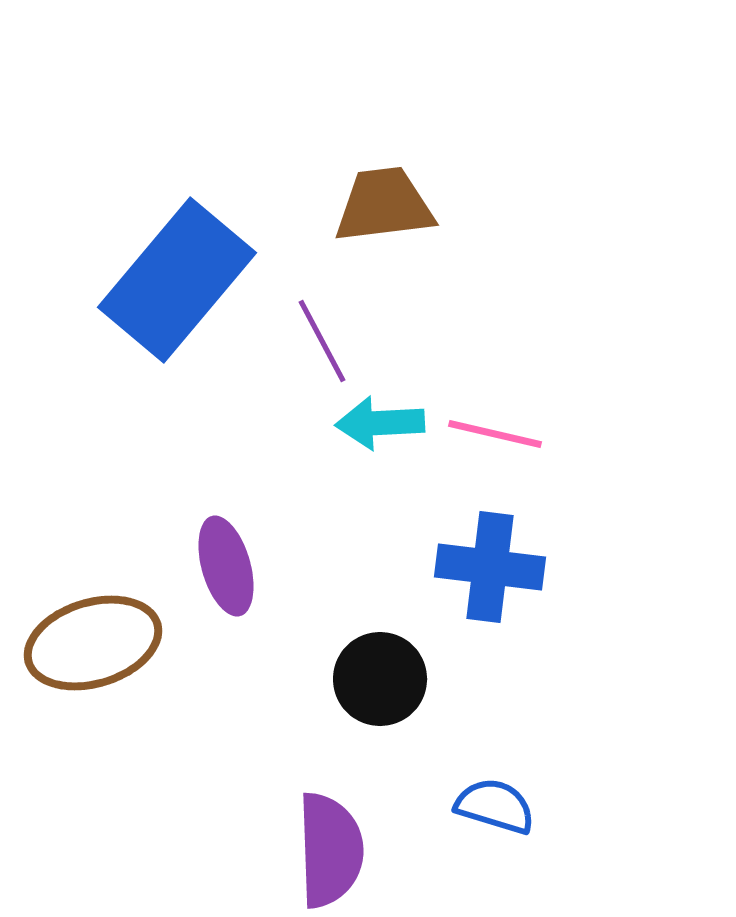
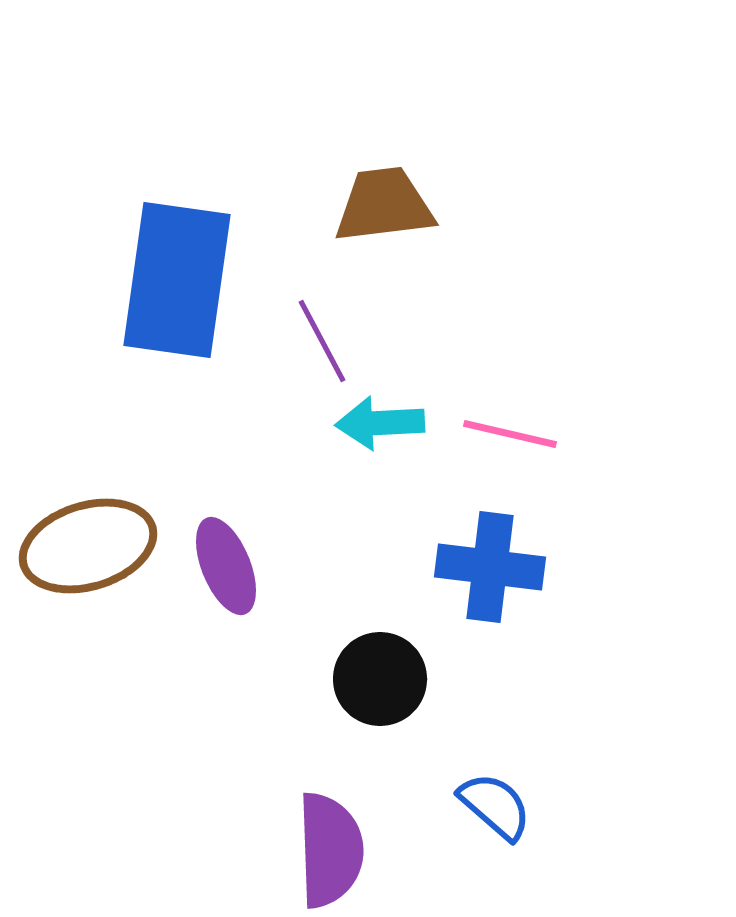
blue rectangle: rotated 32 degrees counterclockwise
pink line: moved 15 px right
purple ellipse: rotated 6 degrees counterclockwise
brown ellipse: moved 5 px left, 97 px up
blue semicircle: rotated 24 degrees clockwise
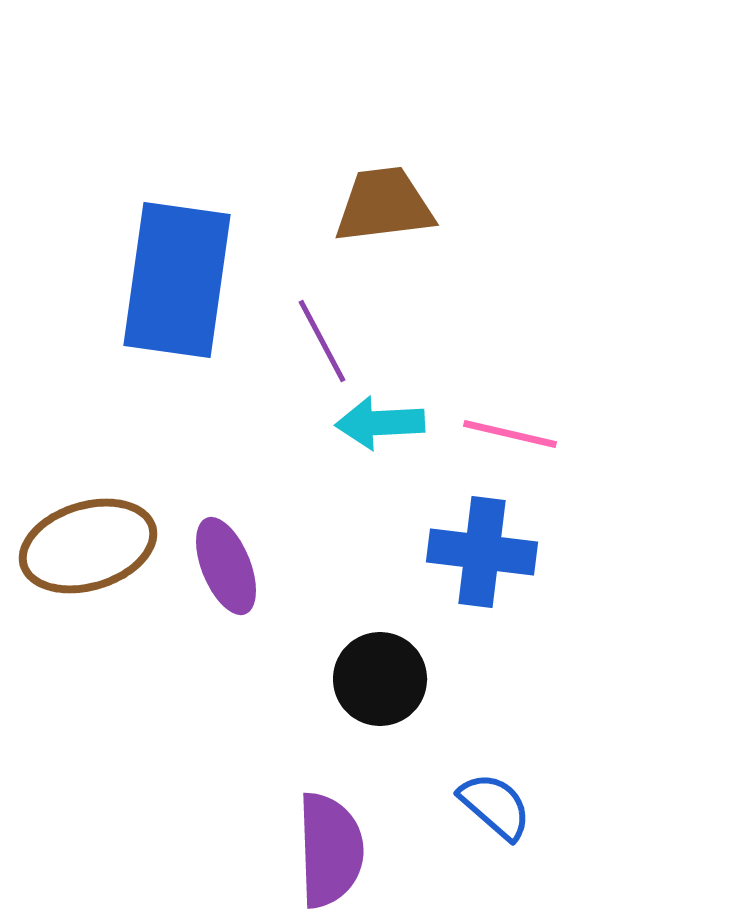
blue cross: moved 8 px left, 15 px up
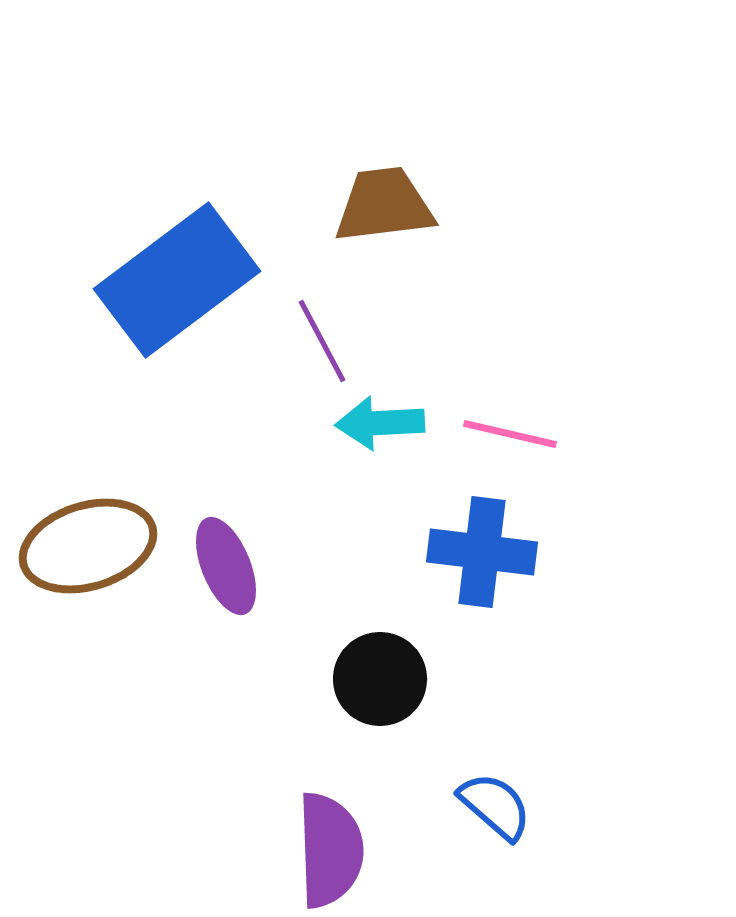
blue rectangle: rotated 45 degrees clockwise
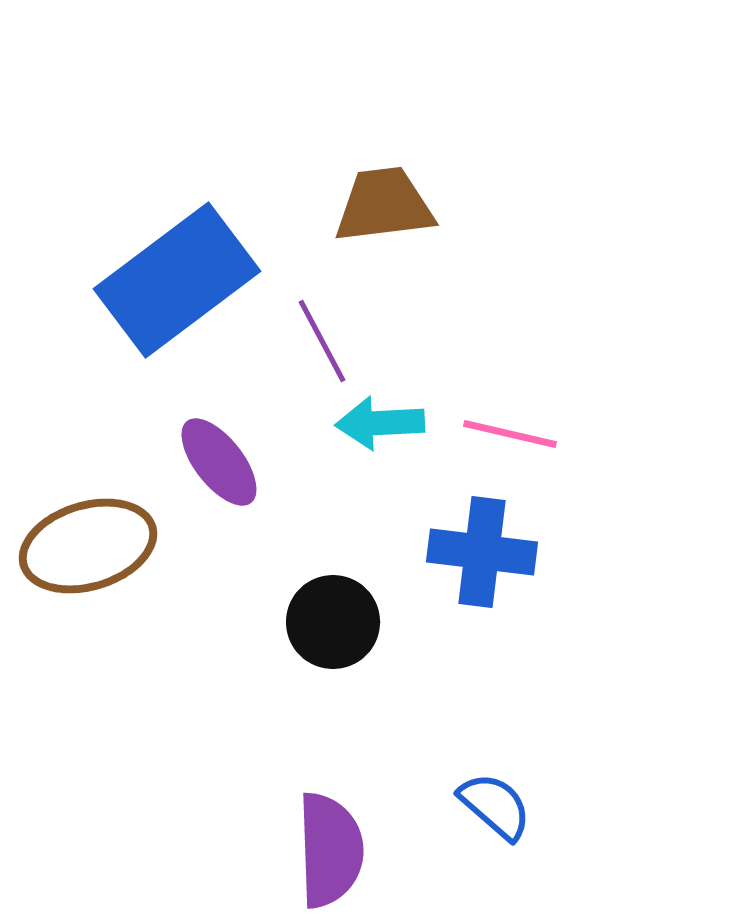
purple ellipse: moved 7 px left, 104 px up; rotated 16 degrees counterclockwise
black circle: moved 47 px left, 57 px up
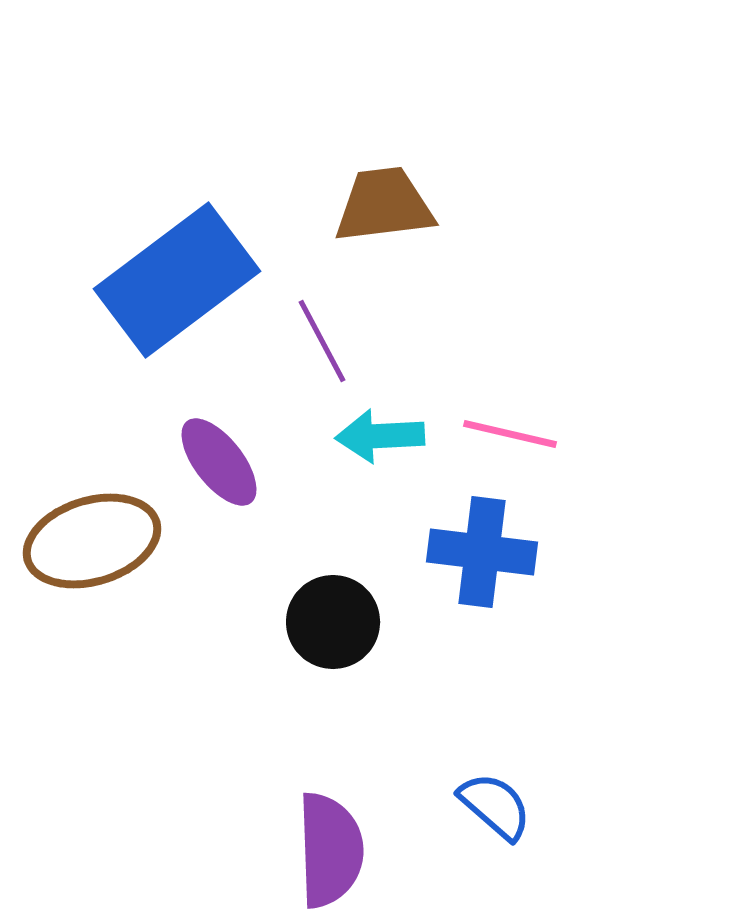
cyan arrow: moved 13 px down
brown ellipse: moved 4 px right, 5 px up
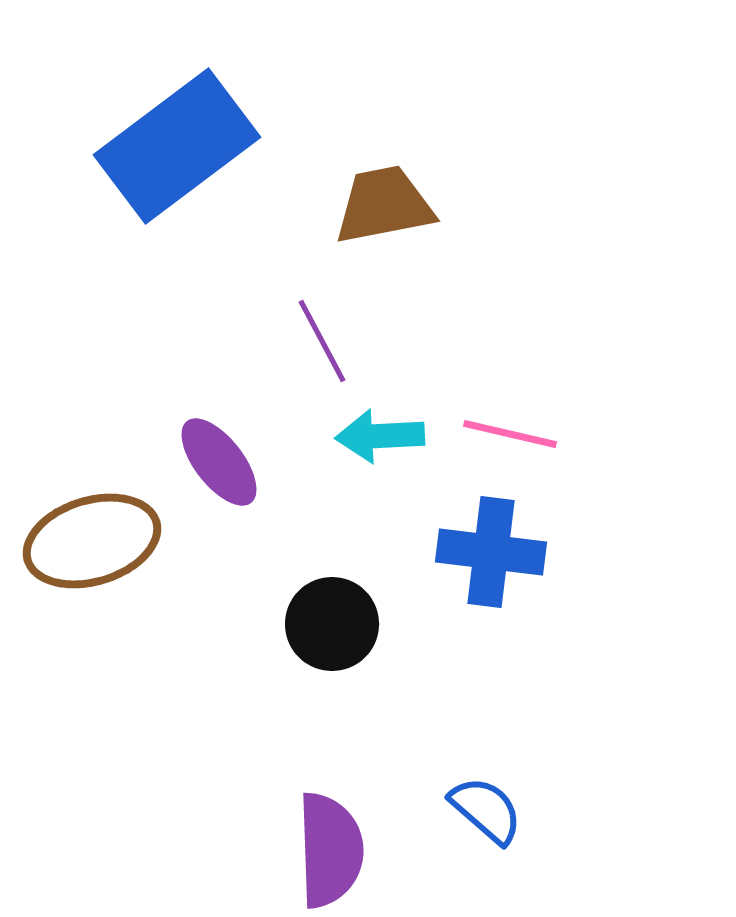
brown trapezoid: rotated 4 degrees counterclockwise
blue rectangle: moved 134 px up
blue cross: moved 9 px right
black circle: moved 1 px left, 2 px down
blue semicircle: moved 9 px left, 4 px down
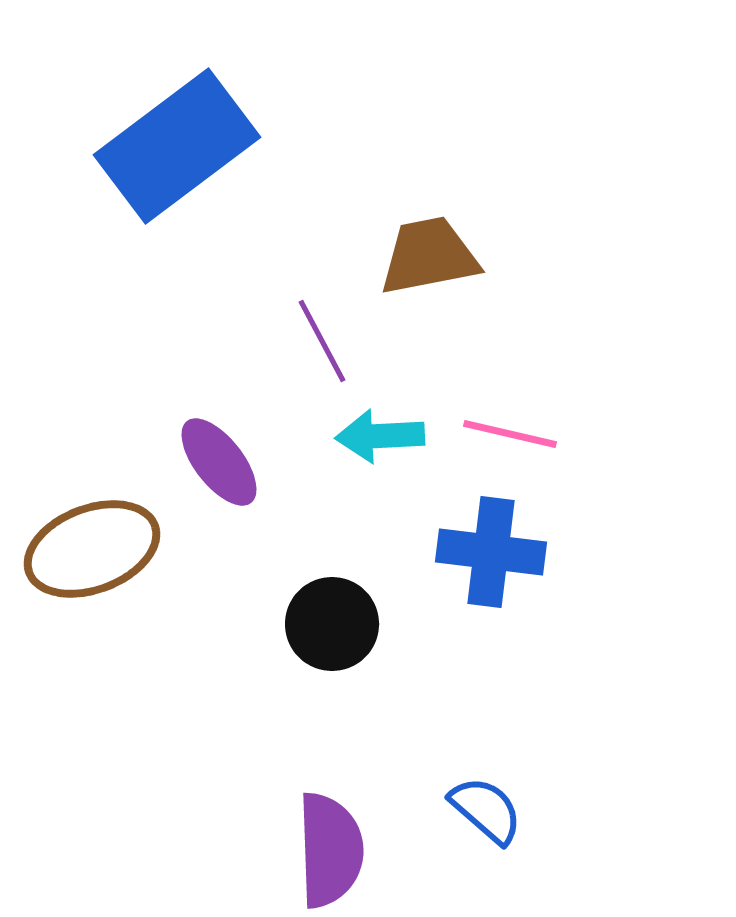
brown trapezoid: moved 45 px right, 51 px down
brown ellipse: moved 8 px down; rotated 4 degrees counterclockwise
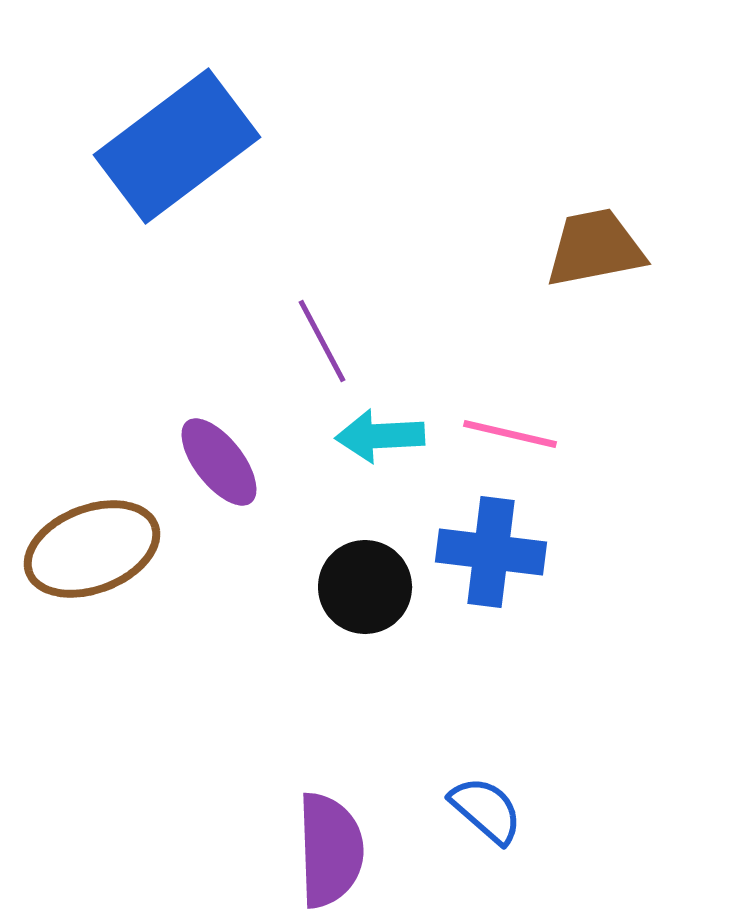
brown trapezoid: moved 166 px right, 8 px up
black circle: moved 33 px right, 37 px up
